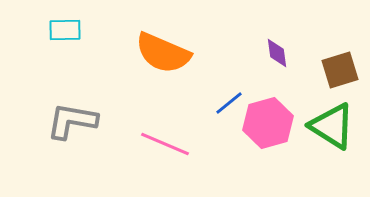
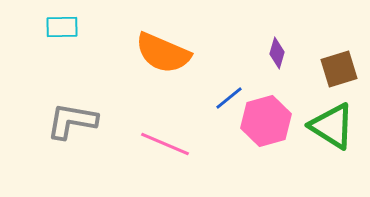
cyan rectangle: moved 3 px left, 3 px up
purple diamond: rotated 24 degrees clockwise
brown square: moved 1 px left, 1 px up
blue line: moved 5 px up
pink hexagon: moved 2 px left, 2 px up
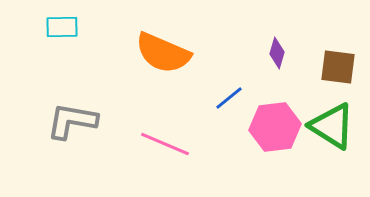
brown square: moved 1 px left, 2 px up; rotated 24 degrees clockwise
pink hexagon: moved 9 px right, 6 px down; rotated 9 degrees clockwise
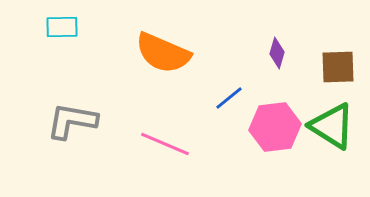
brown square: rotated 9 degrees counterclockwise
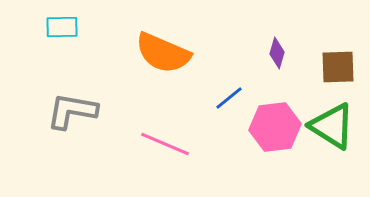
gray L-shape: moved 10 px up
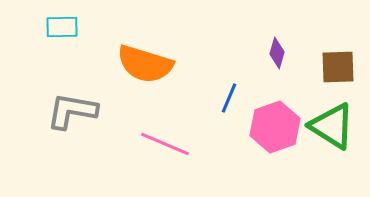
orange semicircle: moved 18 px left, 11 px down; rotated 6 degrees counterclockwise
blue line: rotated 28 degrees counterclockwise
pink hexagon: rotated 12 degrees counterclockwise
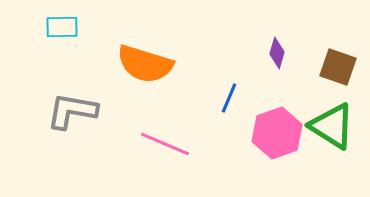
brown square: rotated 21 degrees clockwise
pink hexagon: moved 2 px right, 6 px down
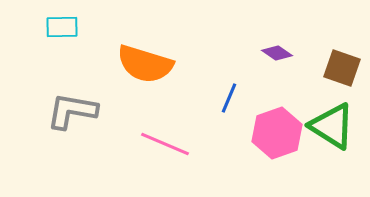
purple diamond: rotated 72 degrees counterclockwise
brown square: moved 4 px right, 1 px down
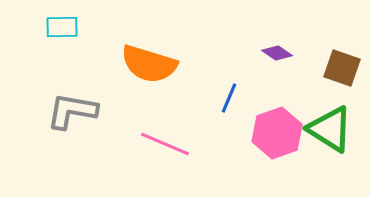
orange semicircle: moved 4 px right
green triangle: moved 2 px left, 3 px down
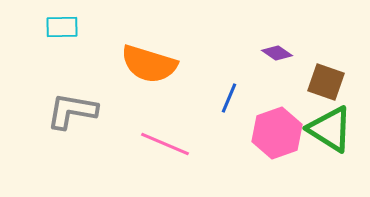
brown square: moved 16 px left, 14 px down
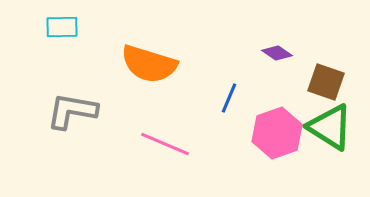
green triangle: moved 2 px up
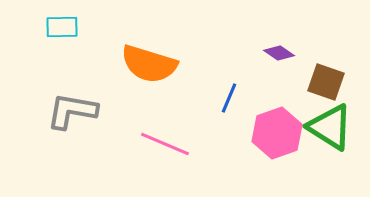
purple diamond: moved 2 px right
